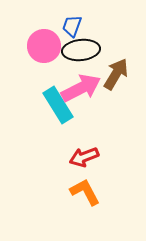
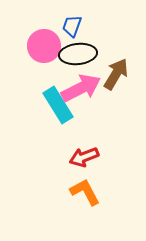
black ellipse: moved 3 px left, 4 px down
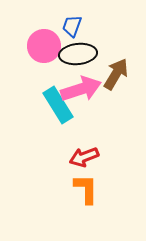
pink arrow: moved 1 px down; rotated 9 degrees clockwise
orange L-shape: moved 1 px right, 3 px up; rotated 28 degrees clockwise
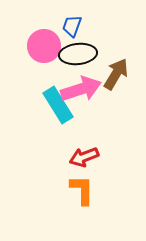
orange L-shape: moved 4 px left, 1 px down
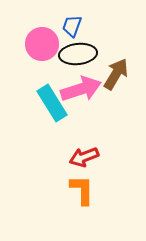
pink circle: moved 2 px left, 2 px up
cyan rectangle: moved 6 px left, 2 px up
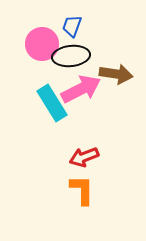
black ellipse: moved 7 px left, 2 px down
brown arrow: rotated 68 degrees clockwise
pink arrow: rotated 9 degrees counterclockwise
